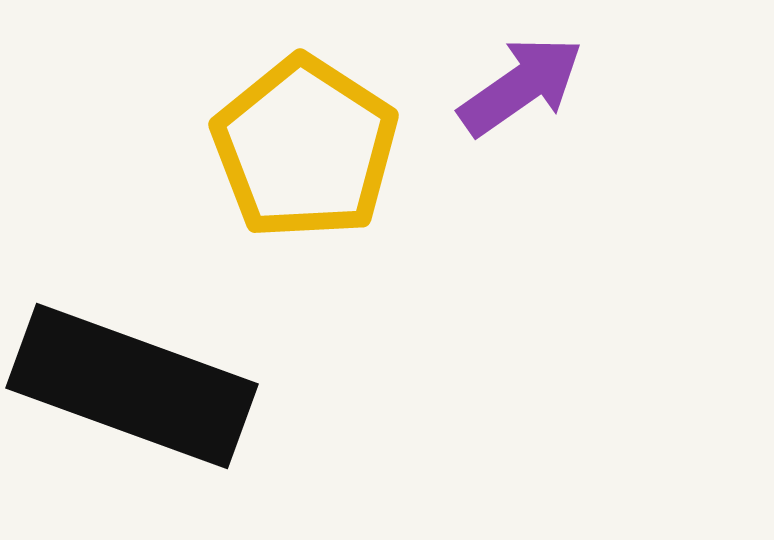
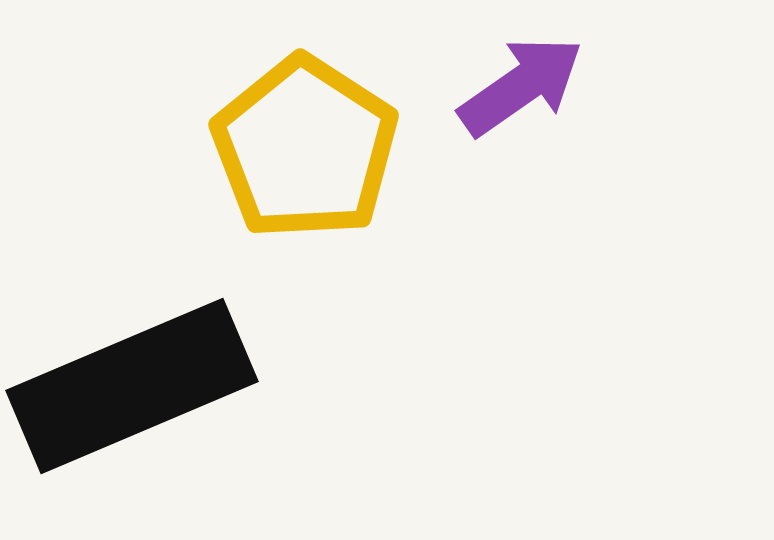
black rectangle: rotated 43 degrees counterclockwise
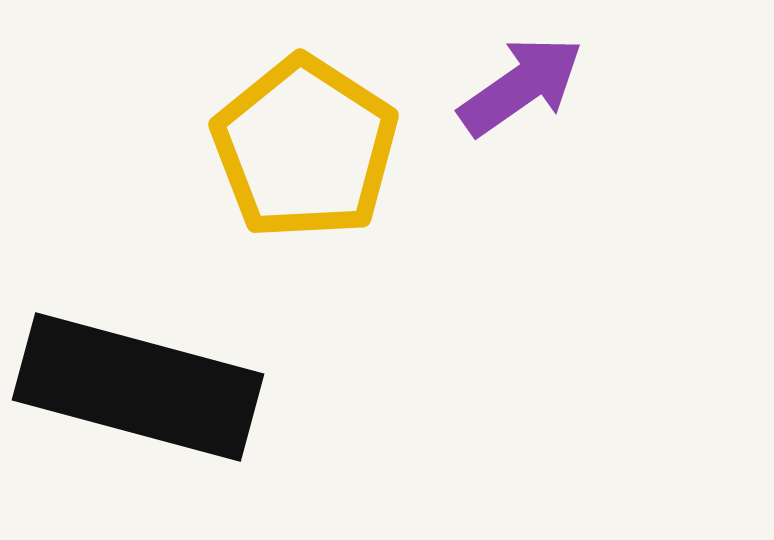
black rectangle: moved 6 px right, 1 px down; rotated 38 degrees clockwise
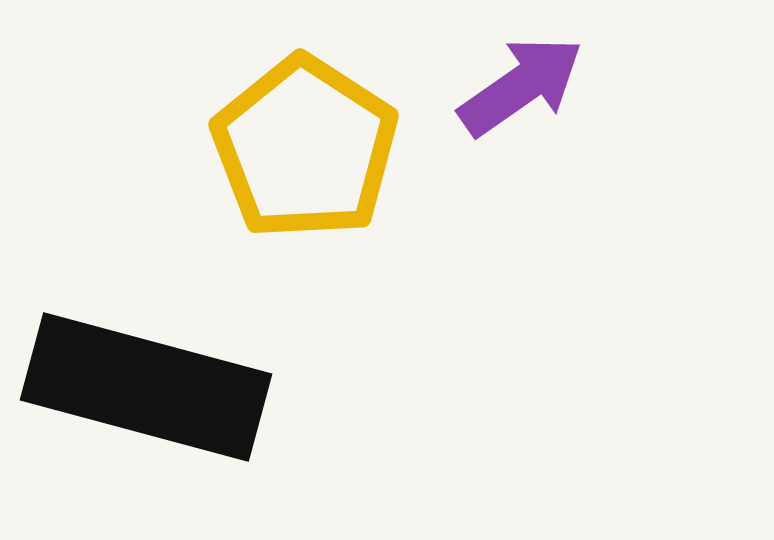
black rectangle: moved 8 px right
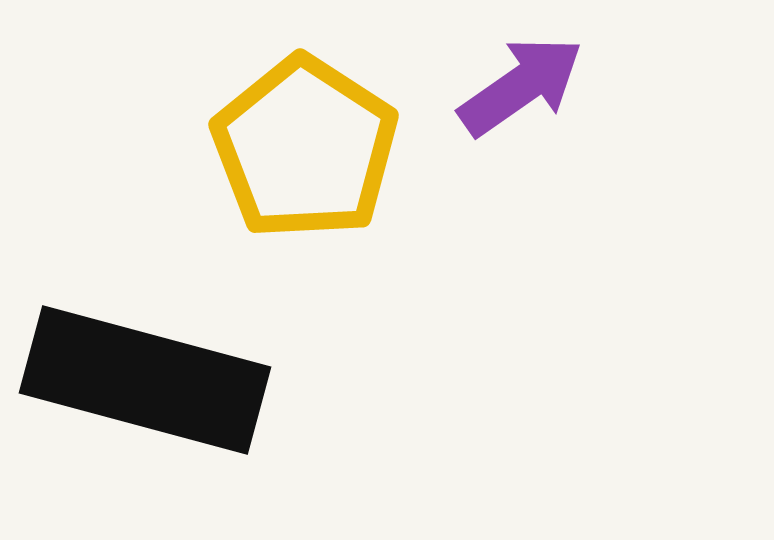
black rectangle: moved 1 px left, 7 px up
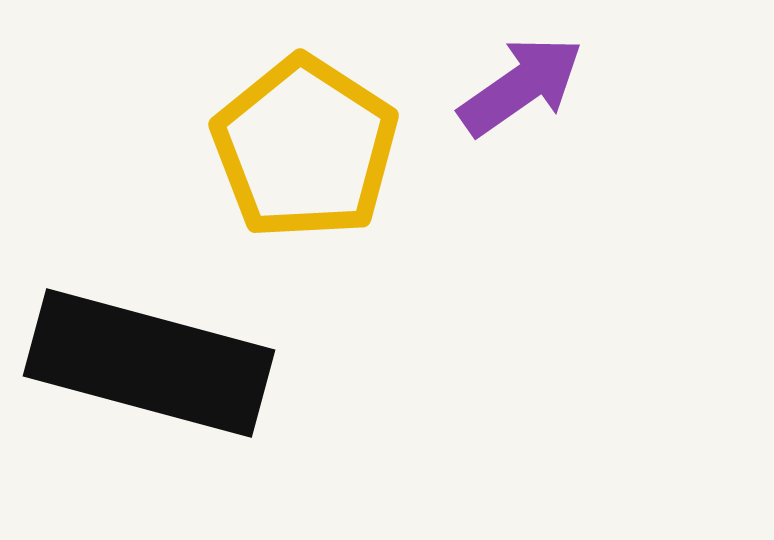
black rectangle: moved 4 px right, 17 px up
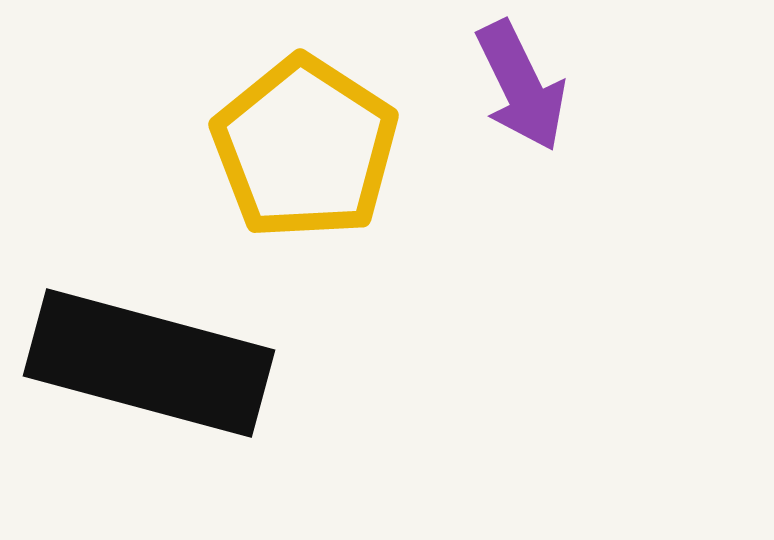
purple arrow: rotated 99 degrees clockwise
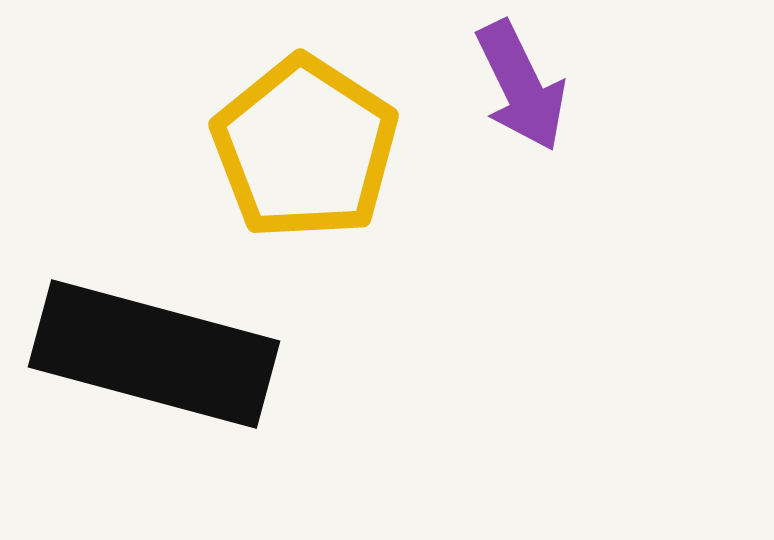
black rectangle: moved 5 px right, 9 px up
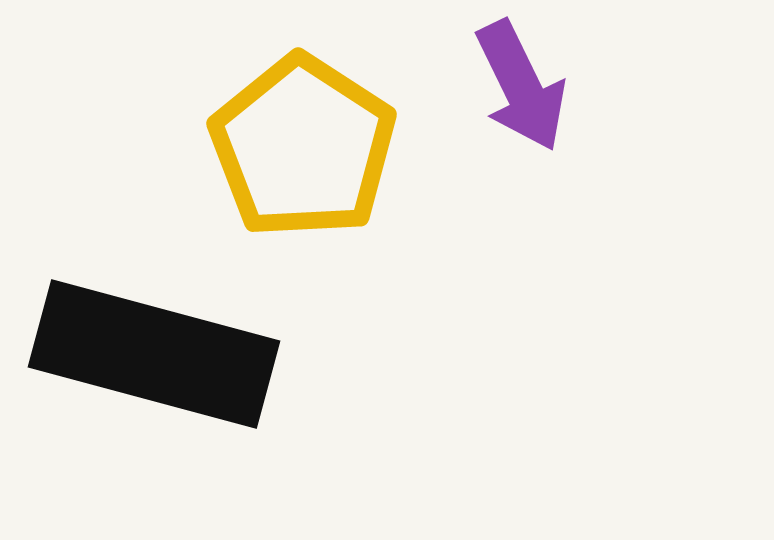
yellow pentagon: moved 2 px left, 1 px up
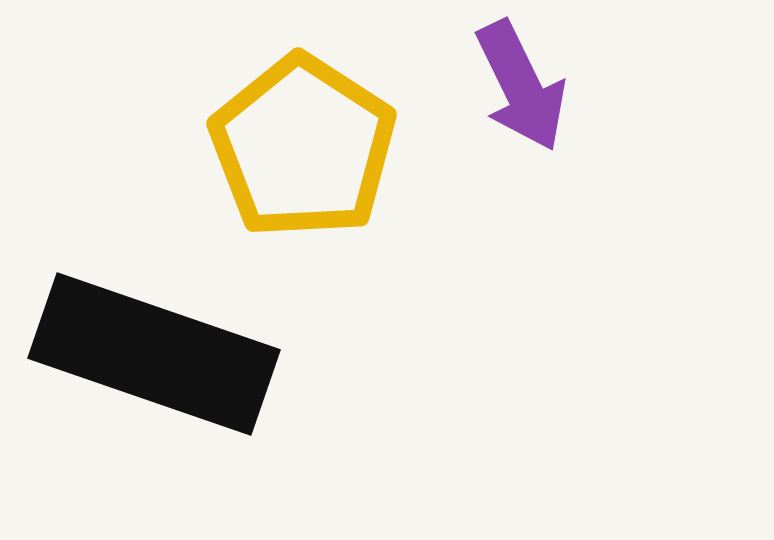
black rectangle: rotated 4 degrees clockwise
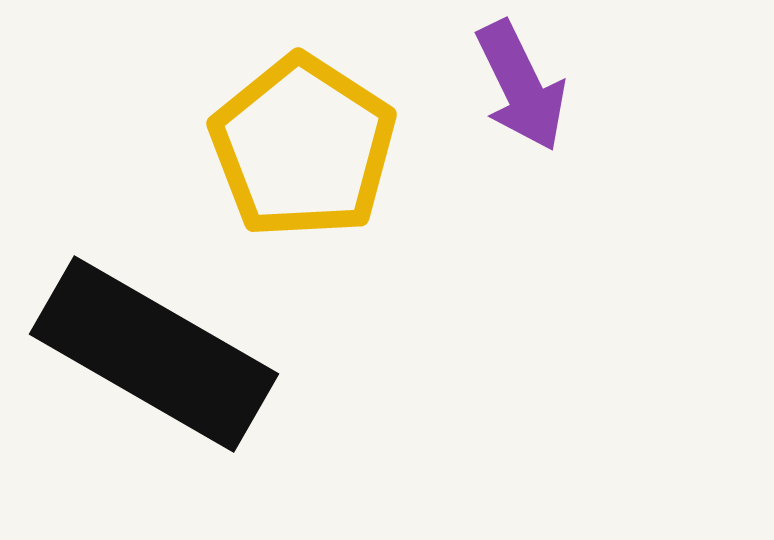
black rectangle: rotated 11 degrees clockwise
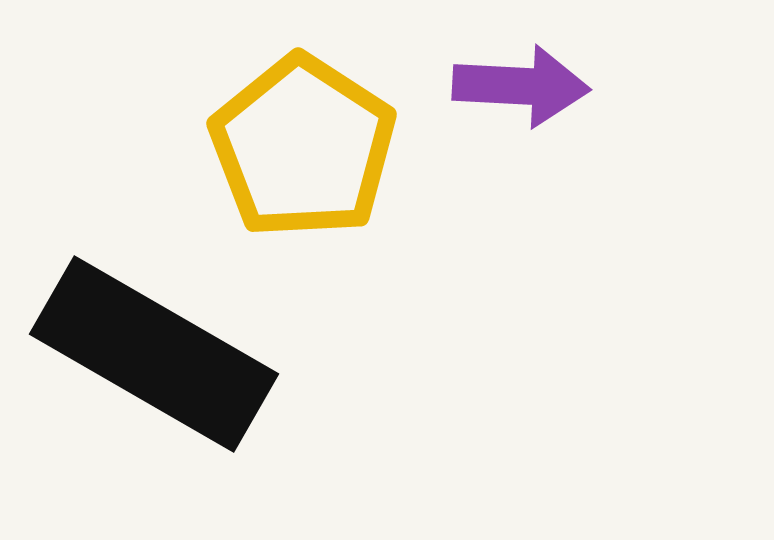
purple arrow: rotated 61 degrees counterclockwise
